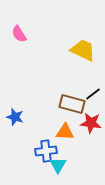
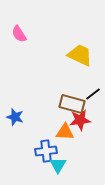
yellow trapezoid: moved 3 px left, 5 px down
red star: moved 11 px left, 3 px up; rotated 15 degrees counterclockwise
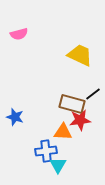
pink semicircle: rotated 72 degrees counterclockwise
orange triangle: moved 2 px left
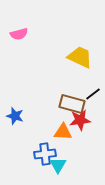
yellow trapezoid: moved 2 px down
blue star: moved 1 px up
blue cross: moved 1 px left, 3 px down
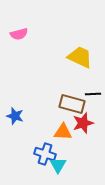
black line: rotated 35 degrees clockwise
red star: moved 3 px right, 3 px down; rotated 10 degrees counterclockwise
blue cross: rotated 25 degrees clockwise
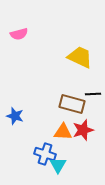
red star: moved 7 px down
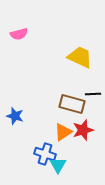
orange triangle: rotated 36 degrees counterclockwise
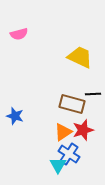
blue cross: moved 24 px right; rotated 15 degrees clockwise
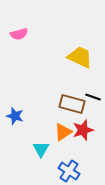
black line: moved 3 px down; rotated 21 degrees clockwise
blue cross: moved 17 px down
cyan triangle: moved 17 px left, 16 px up
